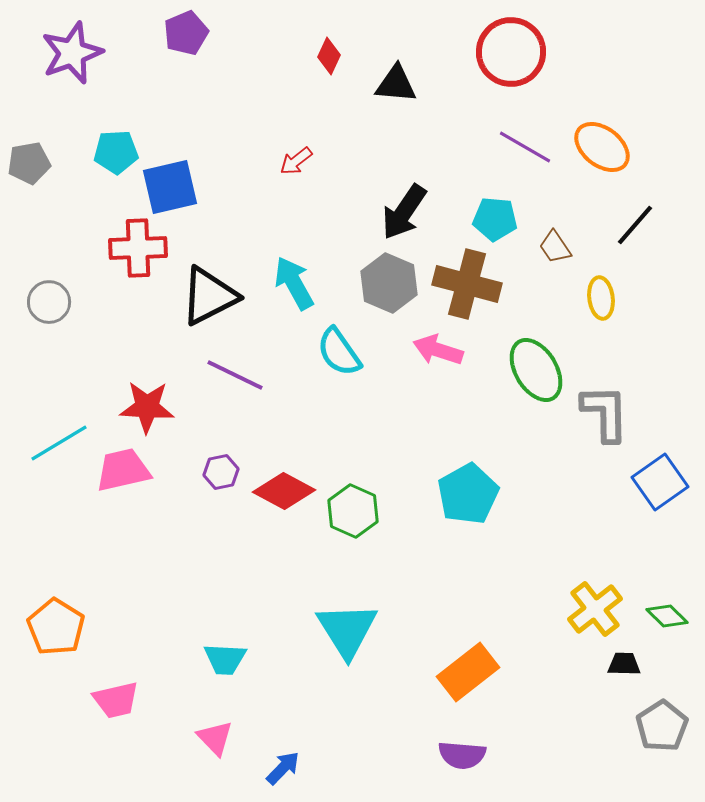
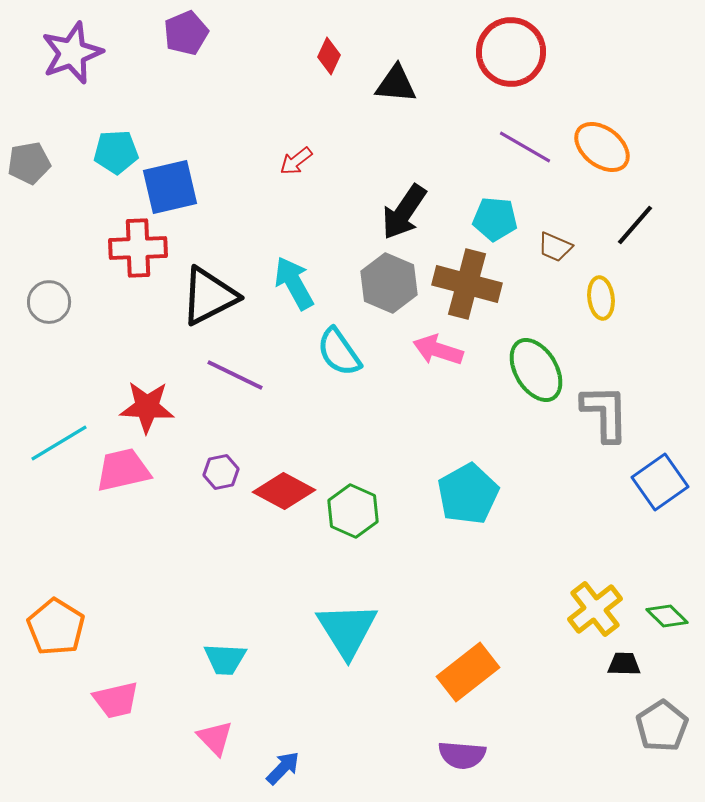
brown trapezoid at (555, 247): rotated 33 degrees counterclockwise
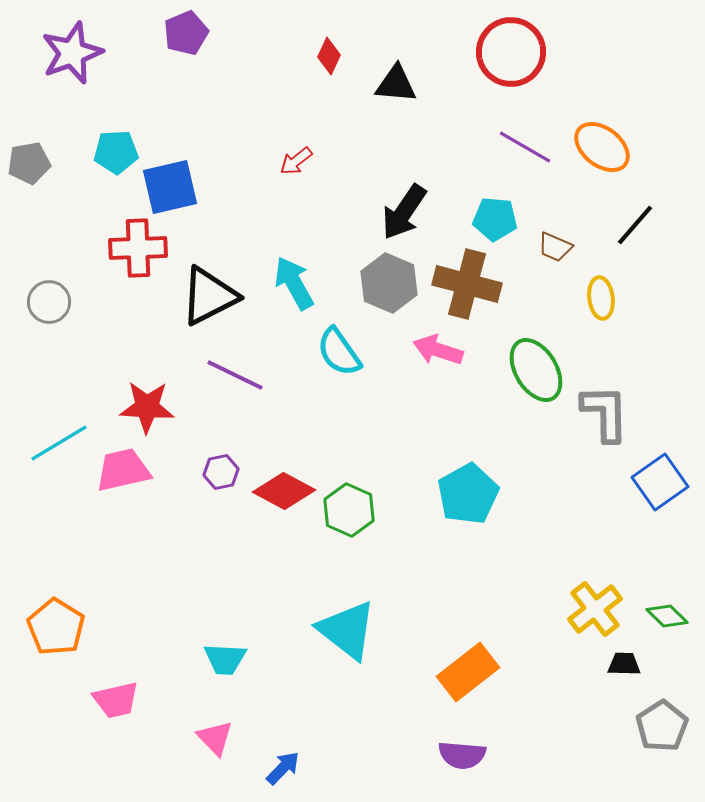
green hexagon at (353, 511): moved 4 px left, 1 px up
cyan triangle at (347, 630): rotated 20 degrees counterclockwise
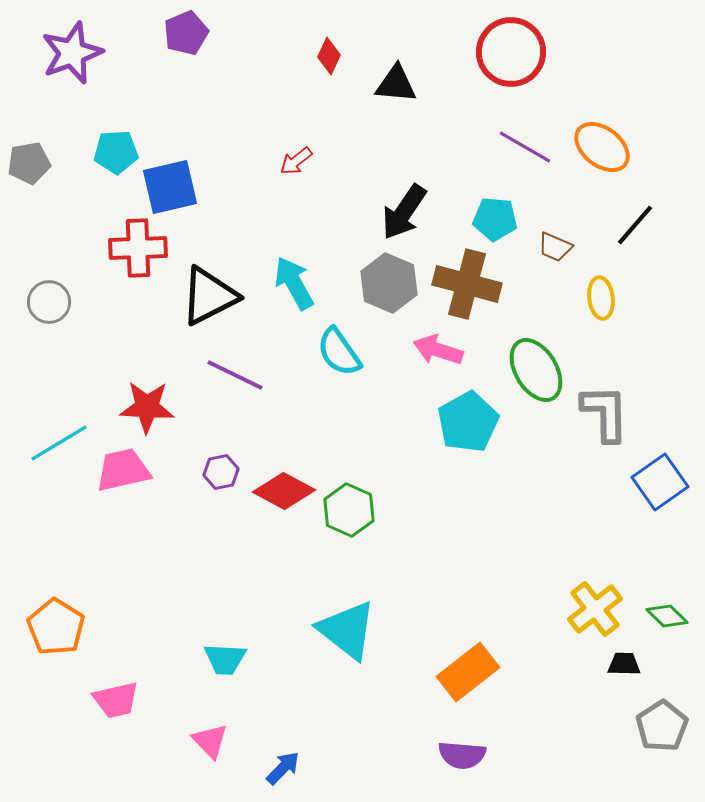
cyan pentagon at (468, 494): moved 72 px up
pink triangle at (215, 738): moved 5 px left, 3 px down
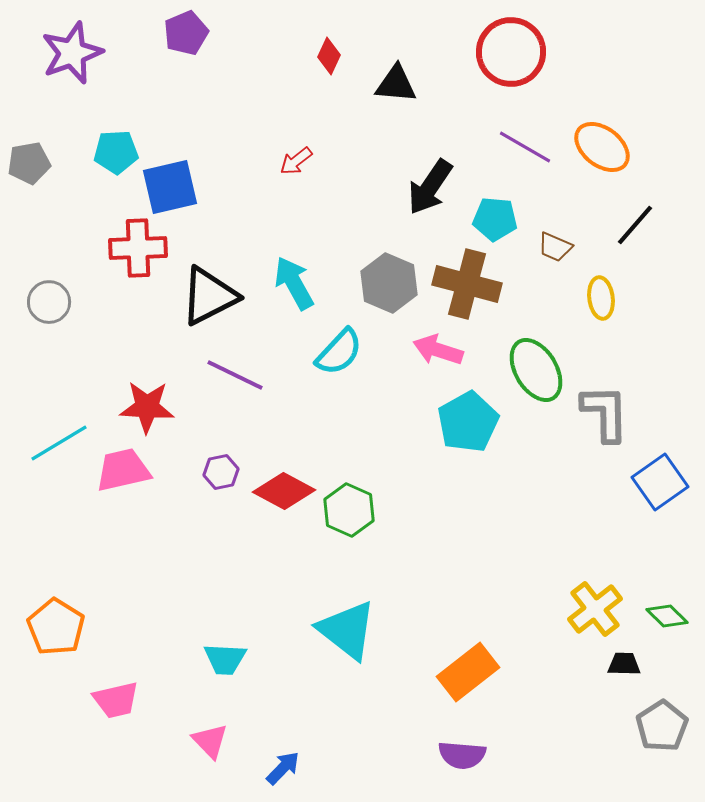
black arrow at (404, 212): moved 26 px right, 25 px up
cyan semicircle at (339, 352): rotated 102 degrees counterclockwise
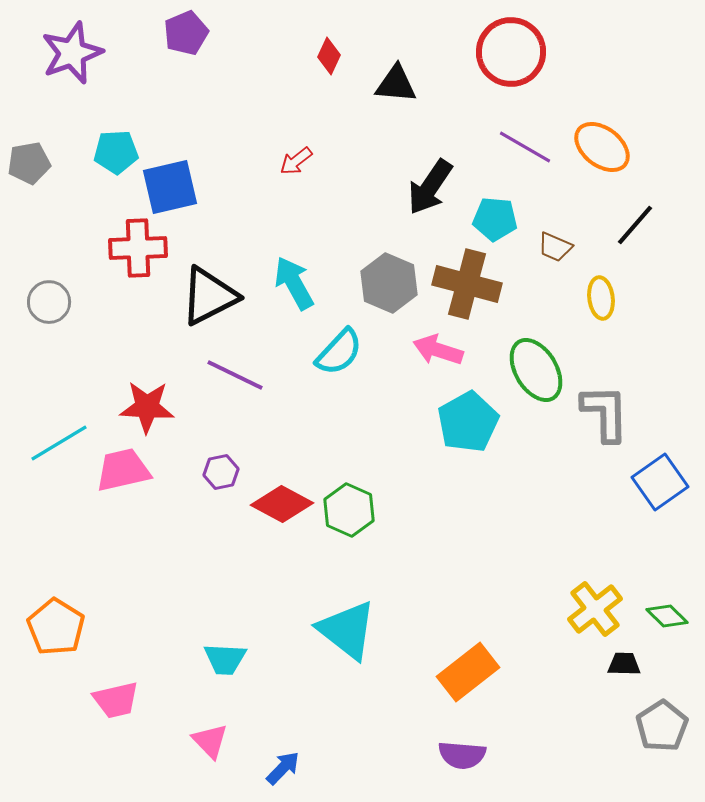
red diamond at (284, 491): moved 2 px left, 13 px down
